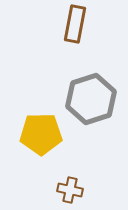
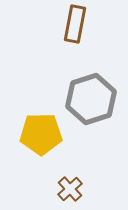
brown cross: moved 1 px up; rotated 35 degrees clockwise
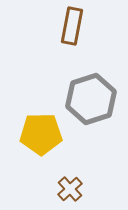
brown rectangle: moved 3 px left, 2 px down
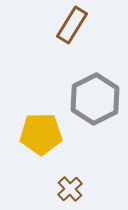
brown rectangle: moved 1 px up; rotated 21 degrees clockwise
gray hexagon: moved 4 px right; rotated 9 degrees counterclockwise
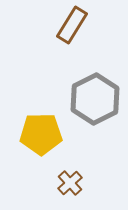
brown cross: moved 6 px up
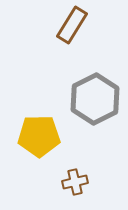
yellow pentagon: moved 2 px left, 2 px down
brown cross: moved 5 px right, 1 px up; rotated 30 degrees clockwise
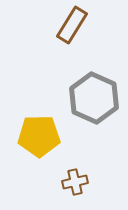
gray hexagon: moved 1 px left, 1 px up; rotated 9 degrees counterclockwise
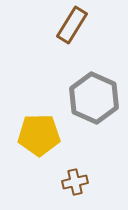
yellow pentagon: moved 1 px up
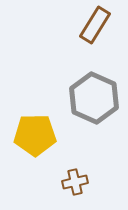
brown rectangle: moved 23 px right
yellow pentagon: moved 4 px left
